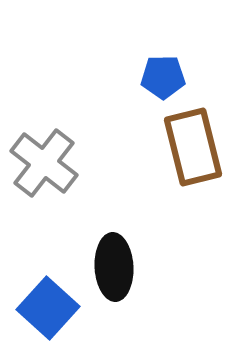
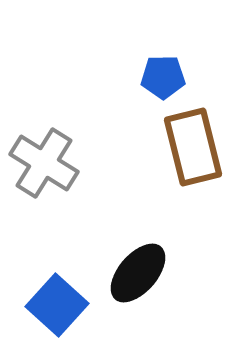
gray cross: rotated 6 degrees counterclockwise
black ellipse: moved 24 px right, 6 px down; rotated 44 degrees clockwise
blue square: moved 9 px right, 3 px up
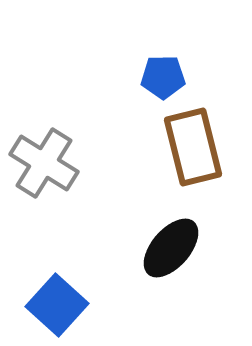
black ellipse: moved 33 px right, 25 px up
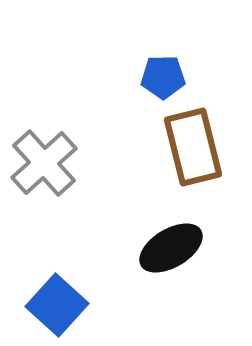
gray cross: rotated 16 degrees clockwise
black ellipse: rotated 18 degrees clockwise
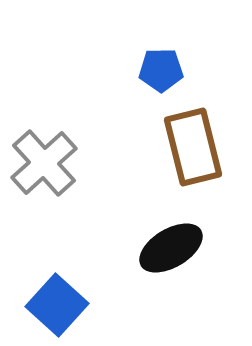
blue pentagon: moved 2 px left, 7 px up
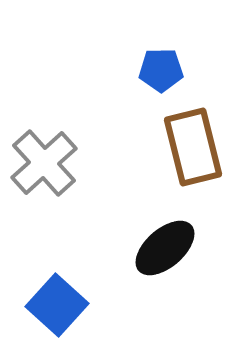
black ellipse: moved 6 px left; rotated 10 degrees counterclockwise
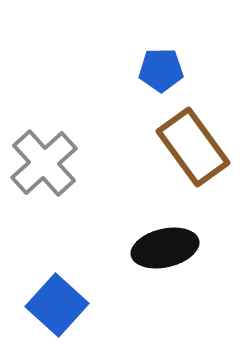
brown rectangle: rotated 22 degrees counterclockwise
black ellipse: rotated 28 degrees clockwise
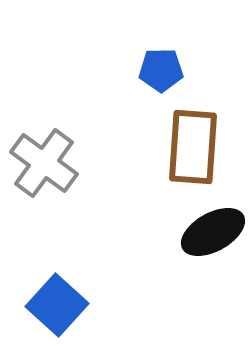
brown rectangle: rotated 40 degrees clockwise
gray cross: rotated 12 degrees counterclockwise
black ellipse: moved 48 px right, 16 px up; rotated 16 degrees counterclockwise
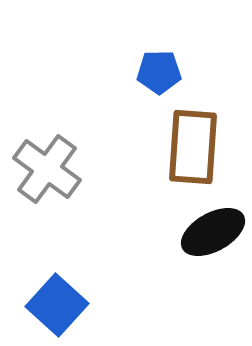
blue pentagon: moved 2 px left, 2 px down
gray cross: moved 3 px right, 6 px down
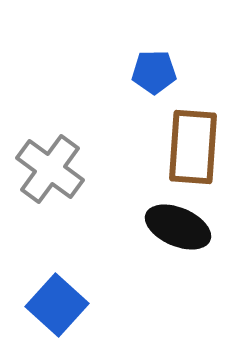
blue pentagon: moved 5 px left
gray cross: moved 3 px right
black ellipse: moved 35 px left, 5 px up; rotated 52 degrees clockwise
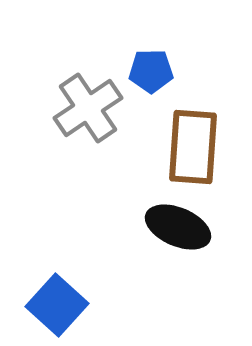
blue pentagon: moved 3 px left, 1 px up
gray cross: moved 38 px right, 61 px up; rotated 20 degrees clockwise
